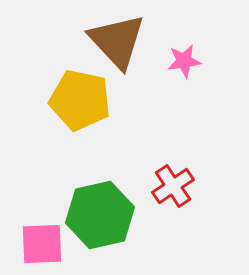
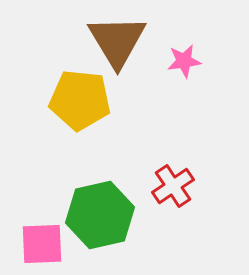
brown triangle: rotated 12 degrees clockwise
yellow pentagon: rotated 6 degrees counterclockwise
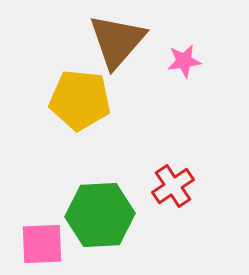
brown triangle: rotated 12 degrees clockwise
green hexagon: rotated 10 degrees clockwise
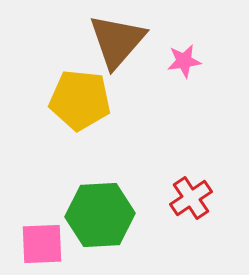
red cross: moved 18 px right, 12 px down
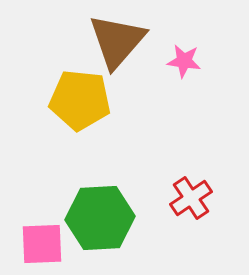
pink star: rotated 16 degrees clockwise
green hexagon: moved 3 px down
